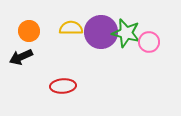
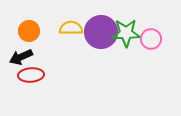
green star: rotated 16 degrees counterclockwise
pink circle: moved 2 px right, 3 px up
red ellipse: moved 32 px left, 11 px up
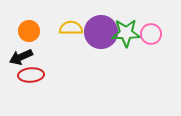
pink circle: moved 5 px up
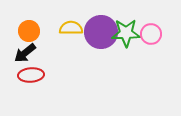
black arrow: moved 4 px right, 4 px up; rotated 15 degrees counterclockwise
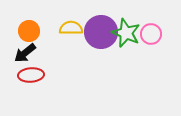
green star: rotated 24 degrees clockwise
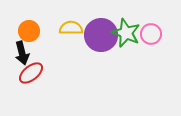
purple circle: moved 3 px down
black arrow: moved 3 px left; rotated 65 degrees counterclockwise
red ellipse: moved 2 px up; rotated 35 degrees counterclockwise
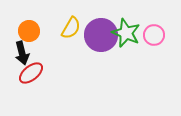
yellow semicircle: rotated 120 degrees clockwise
pink circle: moved 3 px right, 1 px down
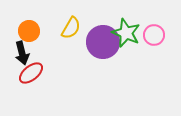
purple circle: moved 2 px right, 7 px down
